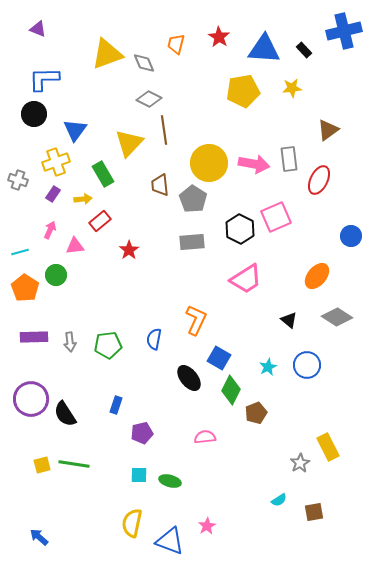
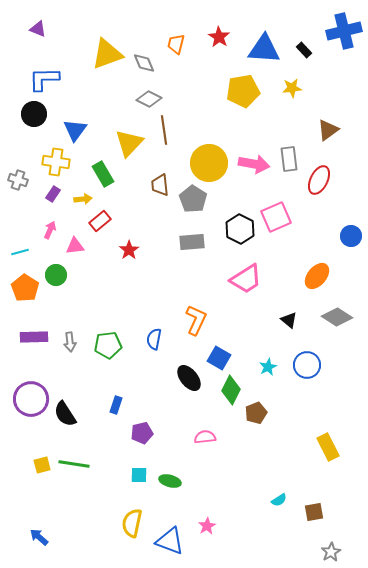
yellow cross at (56, 162): rotated 28 degrees clockwise
gray star at (300, 463): moved 31 px right, 89 px down
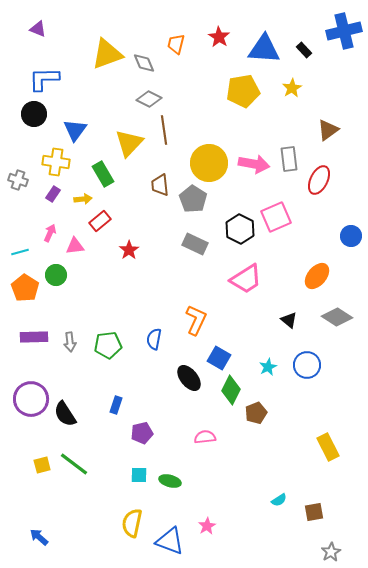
yellow star at (292, 88): rotated 24 degrees counterclockwise
pink arrow at (50, 230): moved 3 px down
gray rectangle at (192, 242): moved 3 px right, 2 px down; rotated 30 degrees clockwise
green line at (74, 464): rotated 28 degrees clockwise
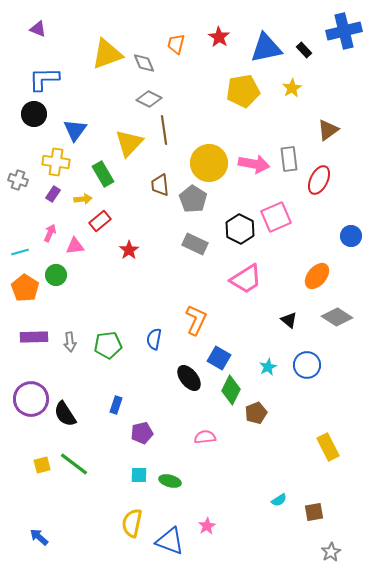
blue triangle at (264, 49): moved 2 px right, 1 px up; rotated 16 degrees counterclockwise
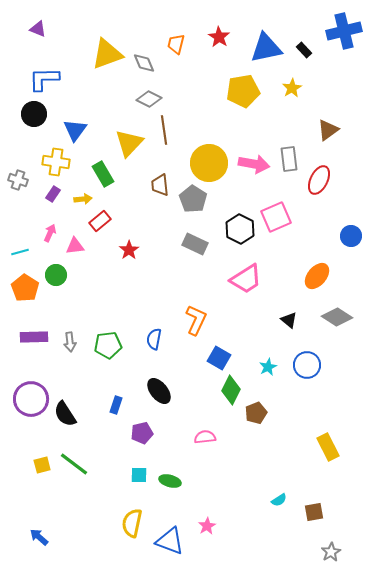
black ellipse at (189, 378): moved 30 px left, 13 px down
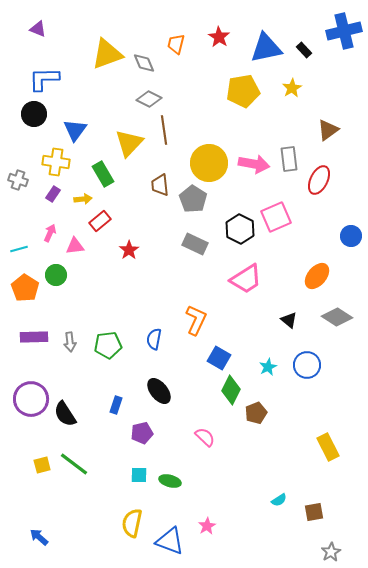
cyan line at (20, 252): moved 1 px left, 3 px up
pink semicircle at (205, 437): rotated 50 degrees clockwise
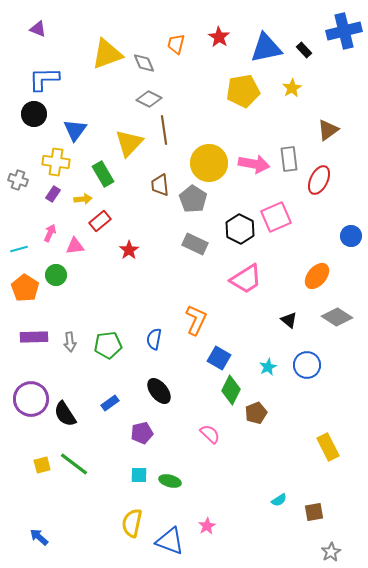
blue rectangle at (116, 405): moved 6 px left, 2 px up; rotated 36 degrees clockwise
pink semicircle at (205, 437): moved 5 px right, 3 px up
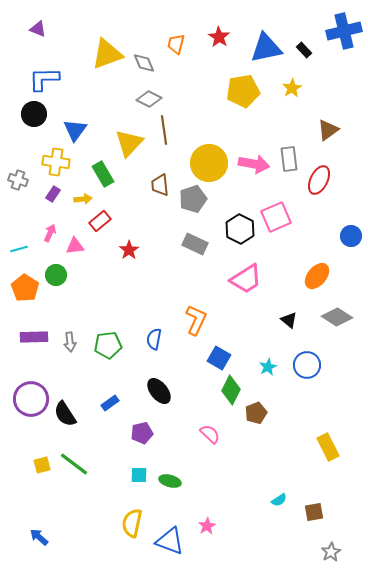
gray pentagon at (193, 199): rotated 20 degrees clockwise
